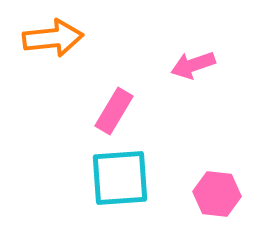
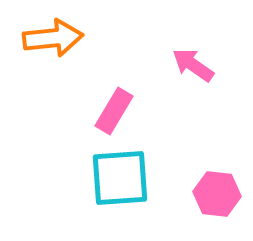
pink arrow: rotated 54 degrees clockwise
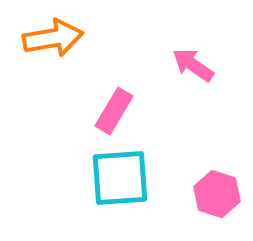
orange arrow: rotated 4 degrees counterclockwise
pink hexagon: rotated 12 degrees clockwise
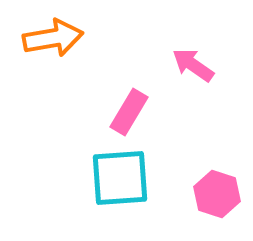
pink rectangle: moved 15 px right, 1 px down
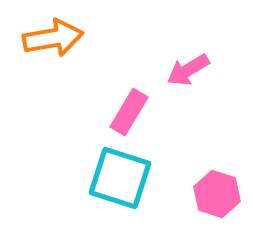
pink arrow: moved 5 px left, 5 px down; rotated 66 degrees counterclockwise
cyan square: rotated 22 degrees clockwise
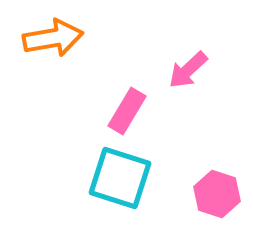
pink arrow: rotated 12 degrees counterclockwise
pink rectangle: moved 2 px left, 1 px up
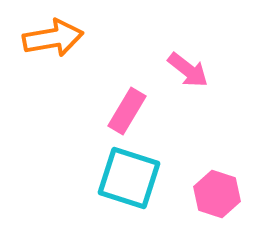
pink arrow: rotated 99 degrees counterclockwise
cyan square: moved 9 px right
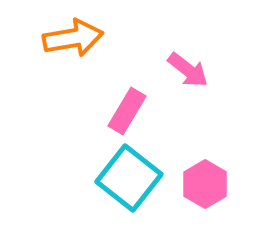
orange arrow: moved 20 px right
cyan square: rotated 20 degrees clockwise
pink hexagon: moved 12 px left, 10 px up; rotated 12 degrees clockwise
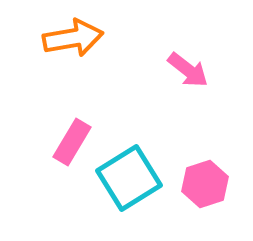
pink rectangle: moved 55 px left, 31 px down
cyan square: rotated 20 degrees clockwise
pink hexagon: rotated 12 degrees clockwise
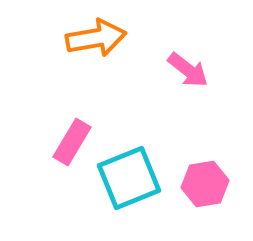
orange arrow: moved 23 px right
cyan square: rotated 10 degrees clockwise
pink hexagon: rotated 9 degrees clockwise
